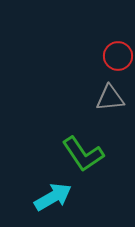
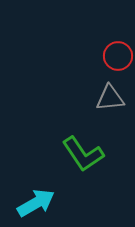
cyan arrow: moved 17 px left, 6 px down
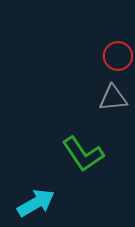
gray triangle: moved 3 px right
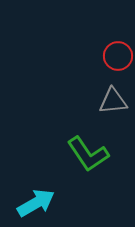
gray triangle: moved 3 px down
green L-shape: moved 5 px right
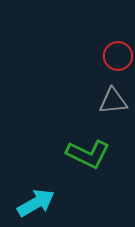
green L-shape: rotated 30 degrees counterclockwise
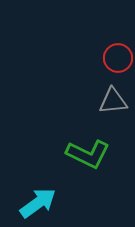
red circle: moved 2 px down
cyan arrow: moved 2 px right; rotated 6 degrees counterclockwise
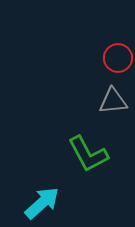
green L-shape: rotated 36 degrees clockwise
cyan arrow: moved 4 px right; rotated 6 degrees counterclockwise
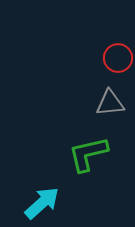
gray triangle: moved 3 px left, 2 px down
green L-shape: rotated 105 degrees clockwise
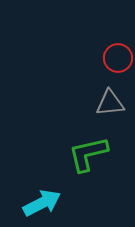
cyan arrow: rotated 15 degrees clockwise
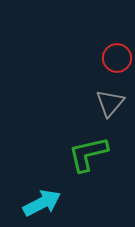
red circle: moved 1 px left
gray triangle: rotated 44 degrees counterclockwise
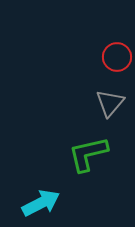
red circle: moved 1 px up
cyan arrow: moved 1 px left
